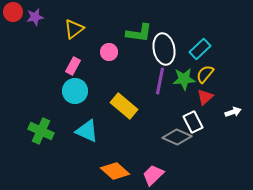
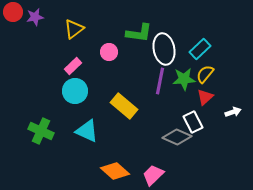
pink rectangle: rotated 18 degrees clockwise
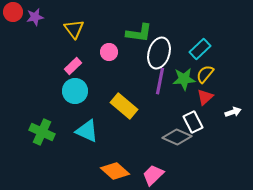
yellow triangle: rotated 30 degrees counterclockwise
white ellipse: moved 5 px left, 4 px down; rotated 28 degrees clockwise
green cross: moved 1 px right, 1 px down
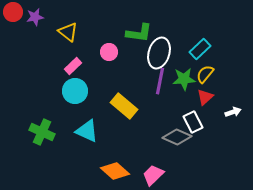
yellow triangle: moved 6 px left, 3 px down; rotated 15 degrees counterclockwise
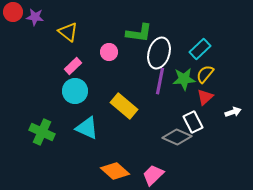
purple star: rotated 18 degrees clockwise
cyan triangle: moved 3 px up
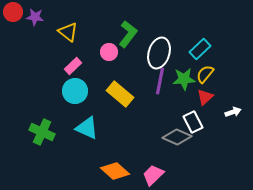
green L-shape: moved 11 px left, 1 px down; rotated 60 degrees counterclockwise
yellow rectangle: moved 4 px left, 12 px up
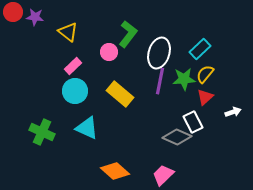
pink trapezoid: moved 10 px right
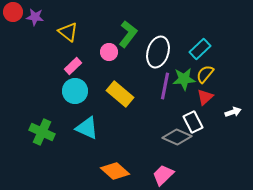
white ellipse: moved 1 px left, 1 px up
purple line: moved 5 px right, 5 px down
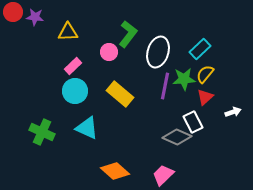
yellow triangle: rotated 40 degrees counterclockwise
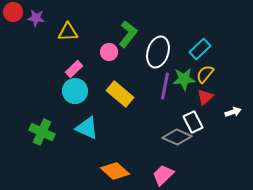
purple star: moved 1 px right, 1 px down
pink rectangle: moved 1 px right, 3 px down
